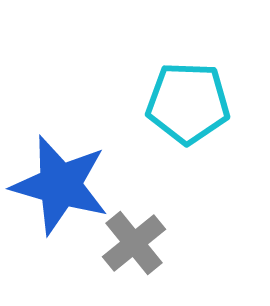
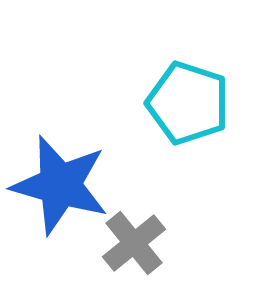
cyan pentagon: rotated 16 degrees clockwise
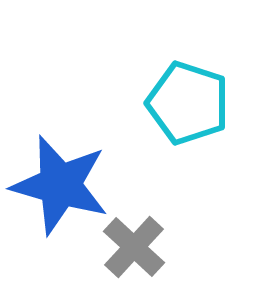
gray cross: moved 4 px down; rotated 8 degrees counterclockwise
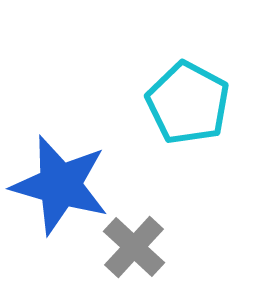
cyan pentagon: rotated 10 degrees clockwise
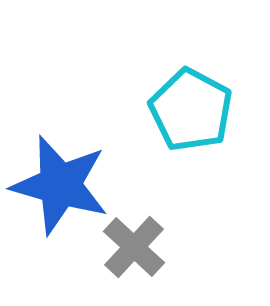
cyan pentagon: moved 3 px right, 7 px down
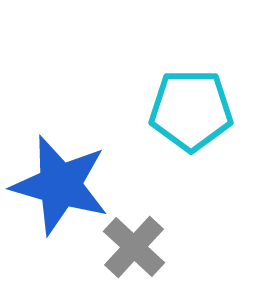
cyan pentagon: rotated 28 degrees counterclockwise
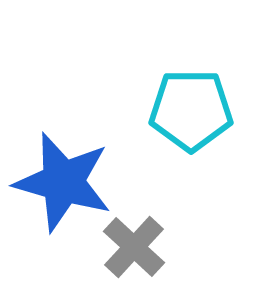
blue star: moved 3 px right, 3 px up
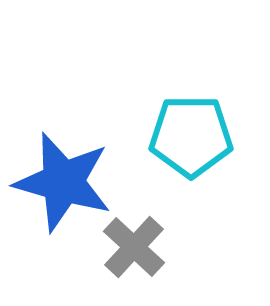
cyan pentagon: moved 26 px down
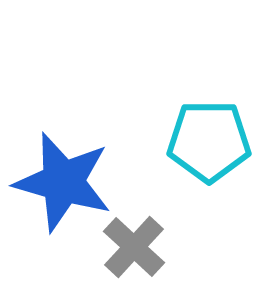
cyan pentagon: moved 18 px right, 5 px down
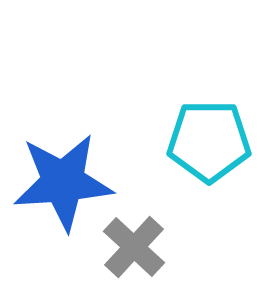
blue star: rotated 20 degrees counterclockwise
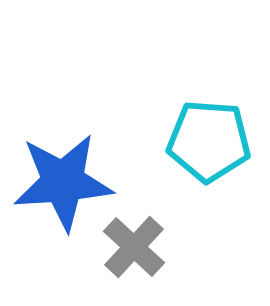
cyan pentagon: rotated 4 degrees clockwise
